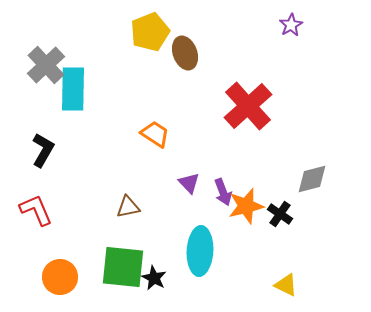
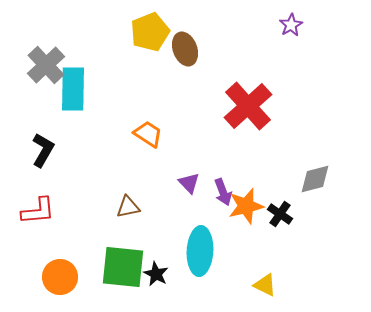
brown ellipse: moved 4 px up
orange trapezoid: moved 7 px left
gray diamond: moved 3 px right
red L-shape: moved 2 px right, 1 px down; rotated 108 degrees clockwise
black star: moved 2 px right, 4 px up
yellow triangle: moved 21 px left
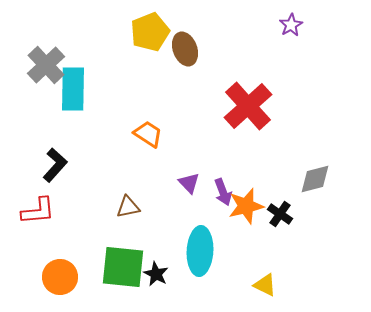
black L-shape: moved 12 px right, 15 px down; rotated 12 degrees clockwise
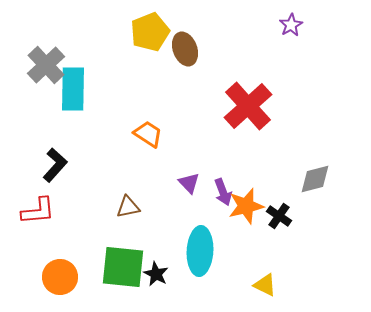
black cross: moved 1 px left, 2 px down
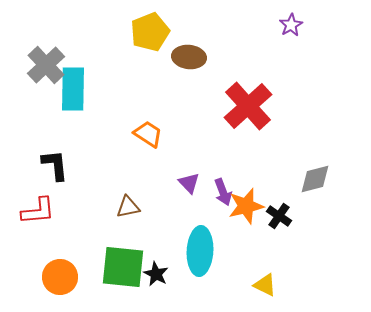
brown ellipse: moved 4 px right, 8 px down; rotated 64 degrees counterclockwise
black L-shape: rotated 48 degrees counterclockwise
